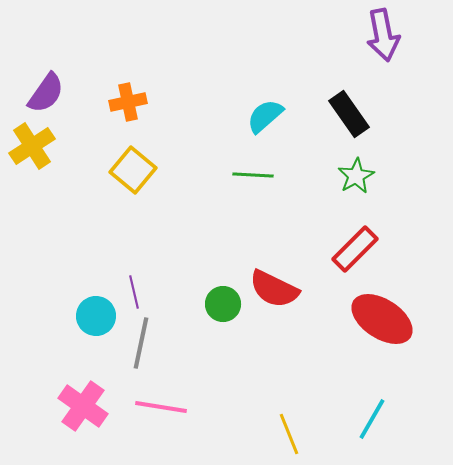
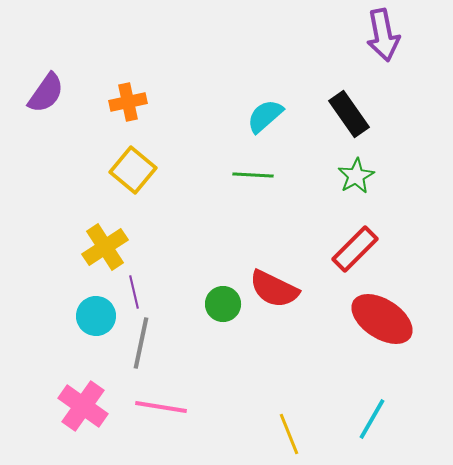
yellow cross: moved 73 px right, 101 px down
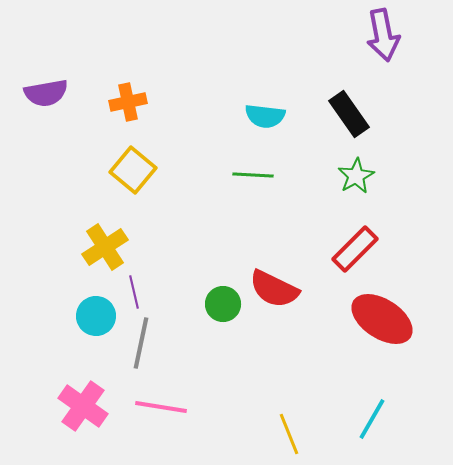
purple semicircle: rotated 45 degrees clockwise
cyan semicircle: rotated 132 degrees counterclockwise
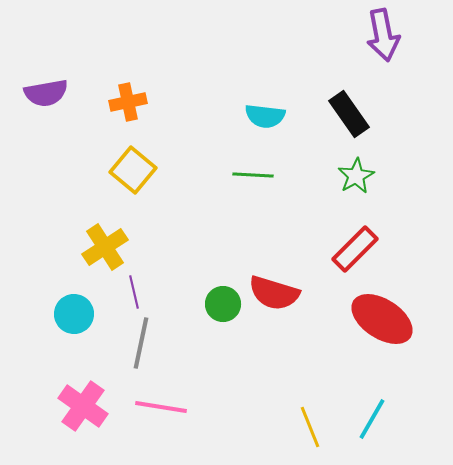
red semicircle: moved 4 px down; rotated 9 degrees counterclockwise
cyan circle: moved 22 px left, 2 px up
yellow line: moved 21 px right, 7 px up
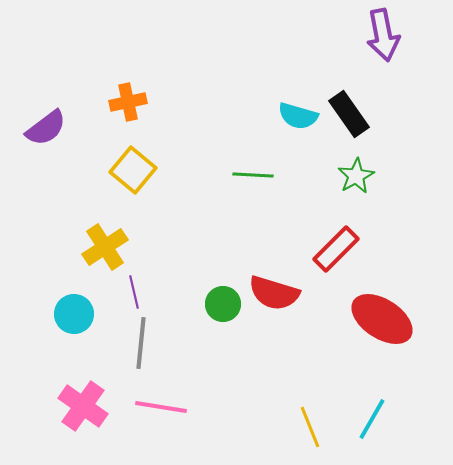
purple semicircle: moved 35 px down; rotated 27 degrees counterclockwise
cyan semicircle: moved 33 px right; rotated 9 degrees clockwise
red rectangle: moved 19 px left
gray line: rotated 6 degrees counterclockwise
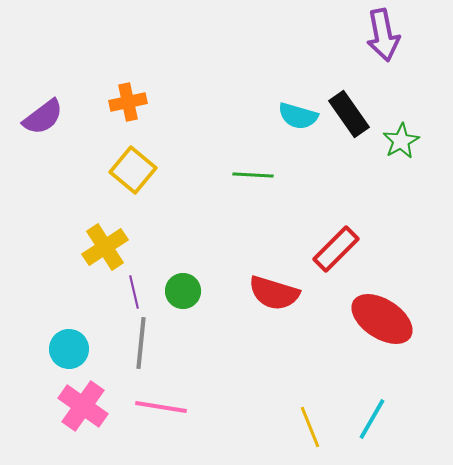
purple semicircle: moved 3 px left, 11 px up
green star: moved 45 px right, 35 px up
green circle: moved 40 px left, 13 px up
cyan circle: moved 5 px left, 35 px down
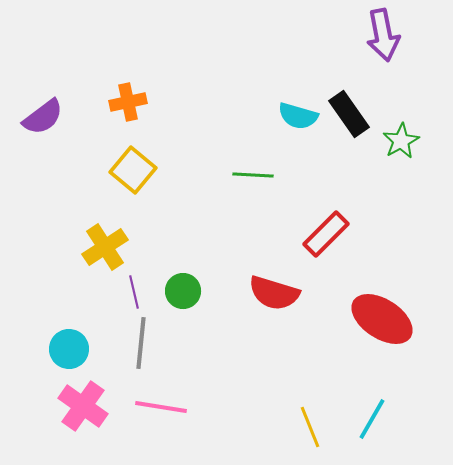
red rectangle: moved 10 px left, 15 px up
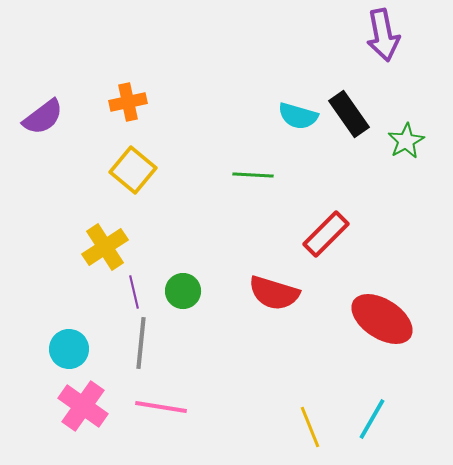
green star: moved 5 px right
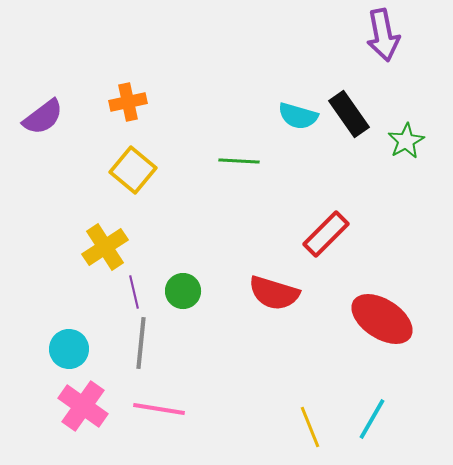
green line: moved 14 px left, 14 px up
pink line: moved 2 px left, 2 px down
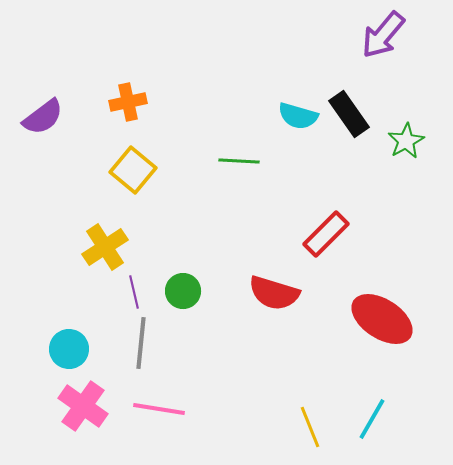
purple arrow: rotated 51 degrees clockwise
